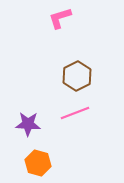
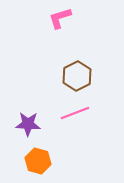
orange hexagon: moved 2 px up
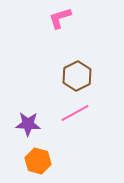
pink line: rotated 8 degrees counterclockwise
